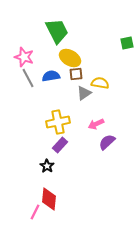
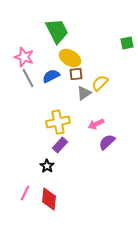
blue semicircle: rotated 18 degrees counterclockwise
yellow semicircle: rotated 54 degrees counterclockwise
pink line: moved 10 px left, 19 px up
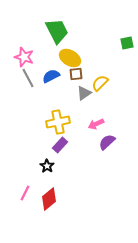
red diamond: rotated 45 degrees clockwise
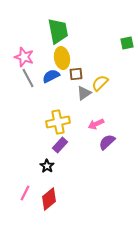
green trapezoid: moved 1 px right; rotated 16 degrees clockwise
yellow ellipse: moved 8 px left; rotated 50 degrees clockwise
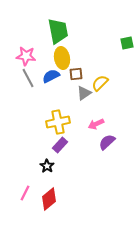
pink star: moved 2 px right, 1 px up; rotated 12 degrees counterclockwise
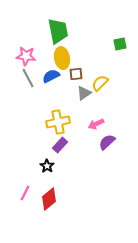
green square: moved 7 px left, 1 px down
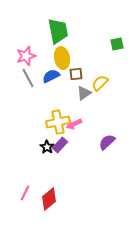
green square: moved 3 px left
pink star: rotated 24 degrees counterclockwise
pink arrow: moved 22 px left
black star: moved 19 px up
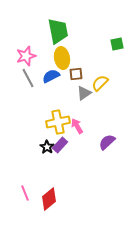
pink arrow: moved 3 px right, 2 px down; rotated 84 degrees clockwise
pink line: rotated 49 degrees counterclockwise
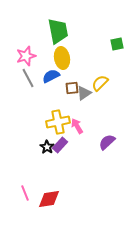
brown square: moved 4 px left, 14 px down
red diamond: rotated 30 degrees clockwise
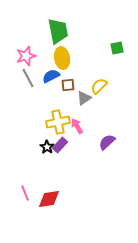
green square: moved 4 px down
yellow semicircle: moved 1 px left, 3 px down
brown square: moved 4 px left, 3 px up
gray triangle: moved 5 px down
